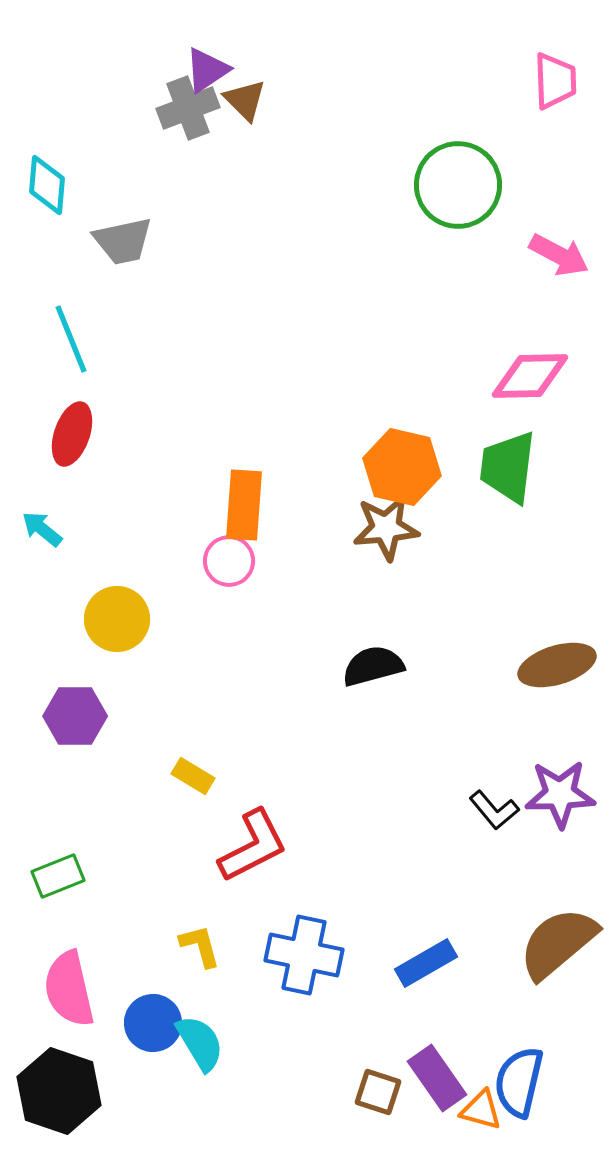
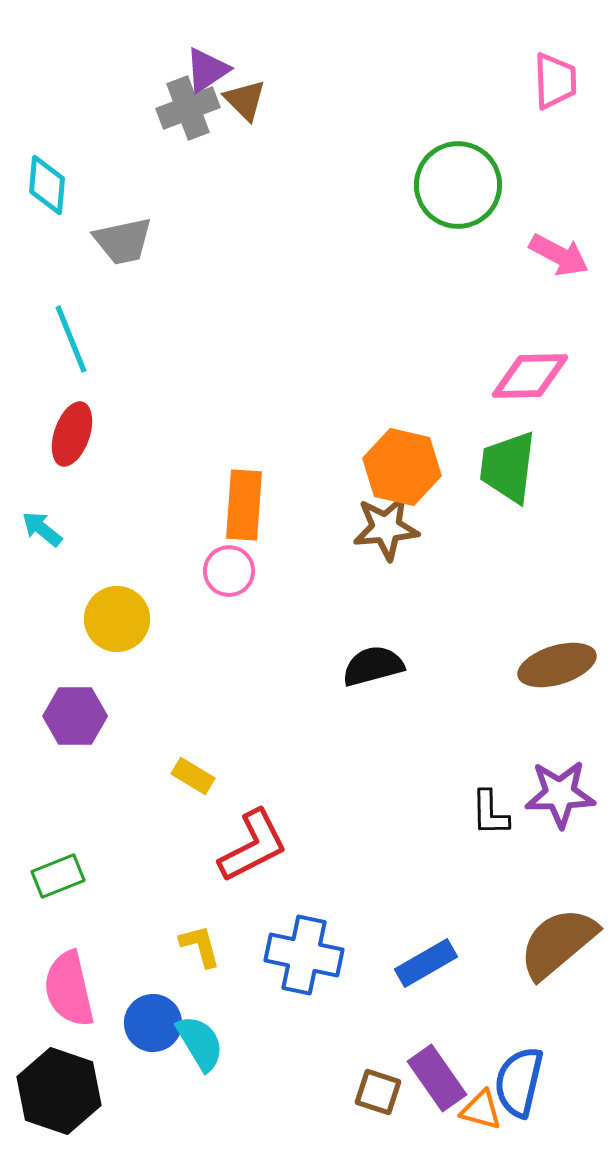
pink circle: moved 10 px down
black L-shape: moved 4 px left, 3 px down; rotated 39 degrees clockwise
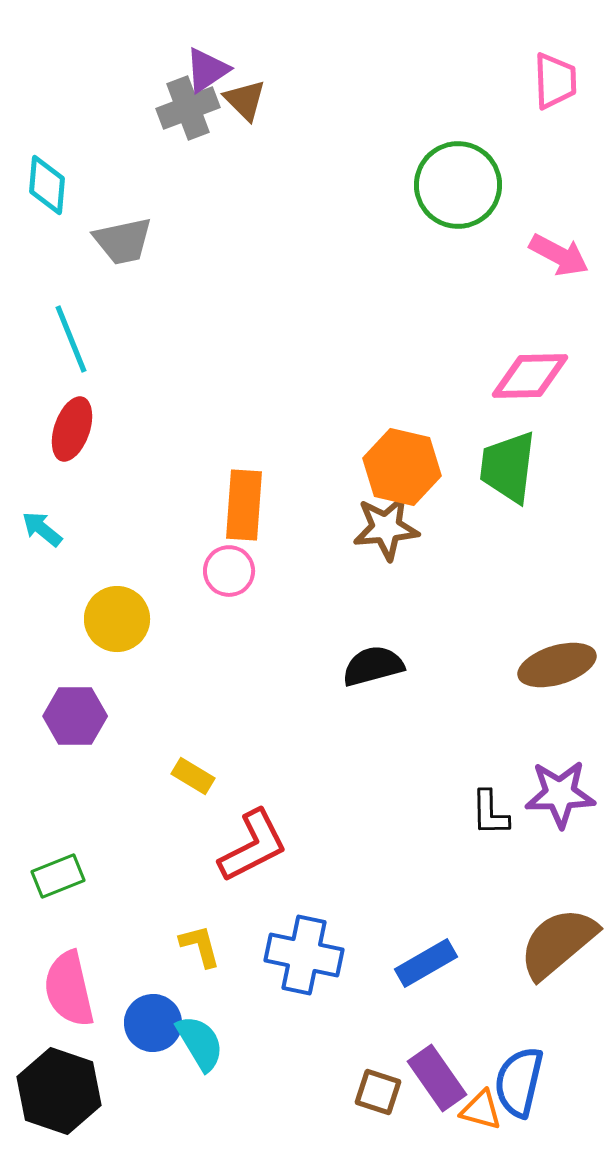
red ellipse: moved 5 px up
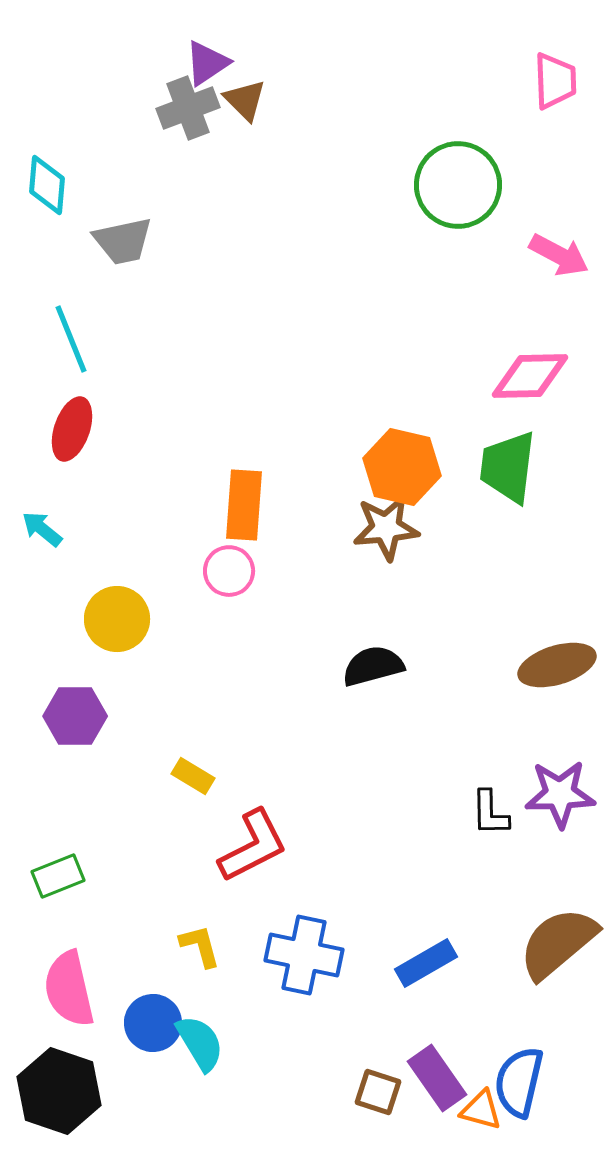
purple triangle: moved 7 px up
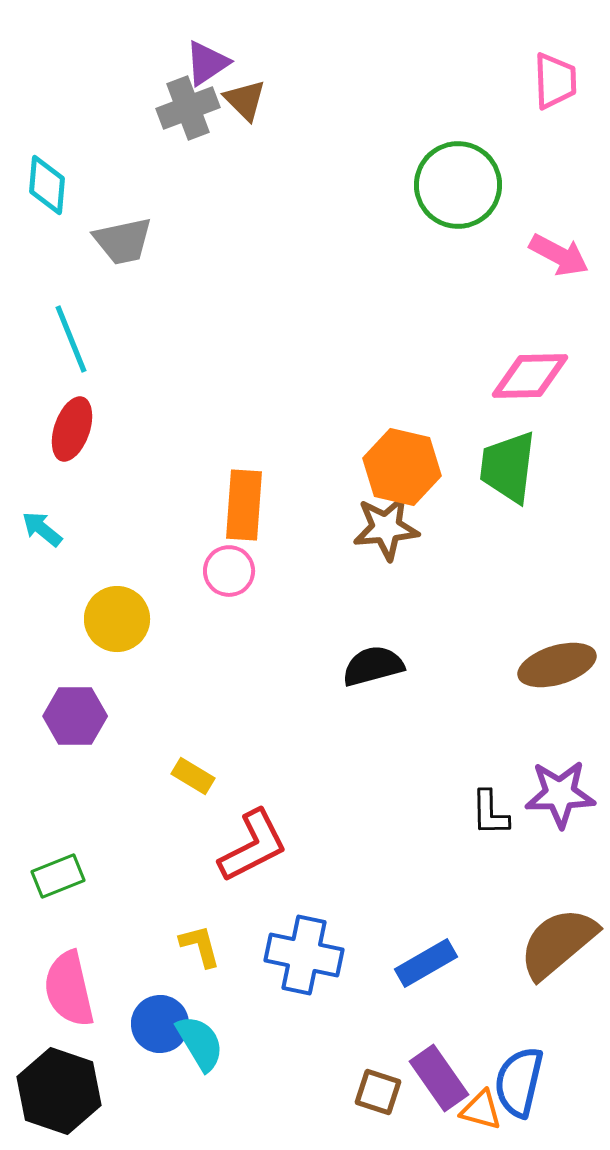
blue circle: moved 7 px right, 1 px down
purple rectangle: moved 2 px right
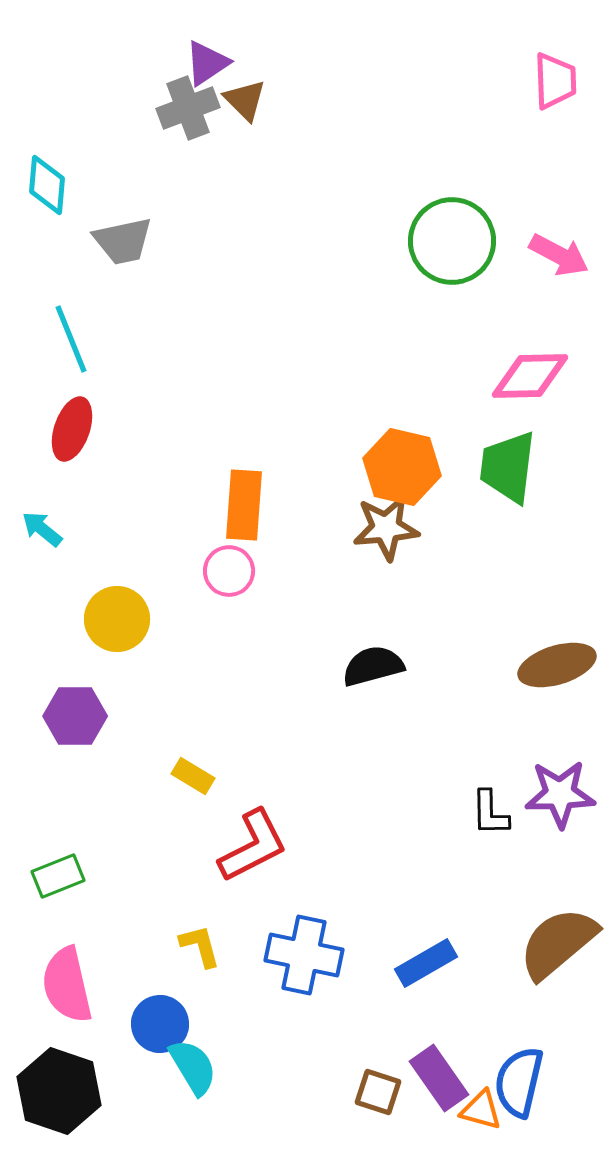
green circle: moved 6 px left, 56 px down
pink semicircle: moved 2 px left, 4 px up
cyan semicircle: moved 7 px left, 24 px down
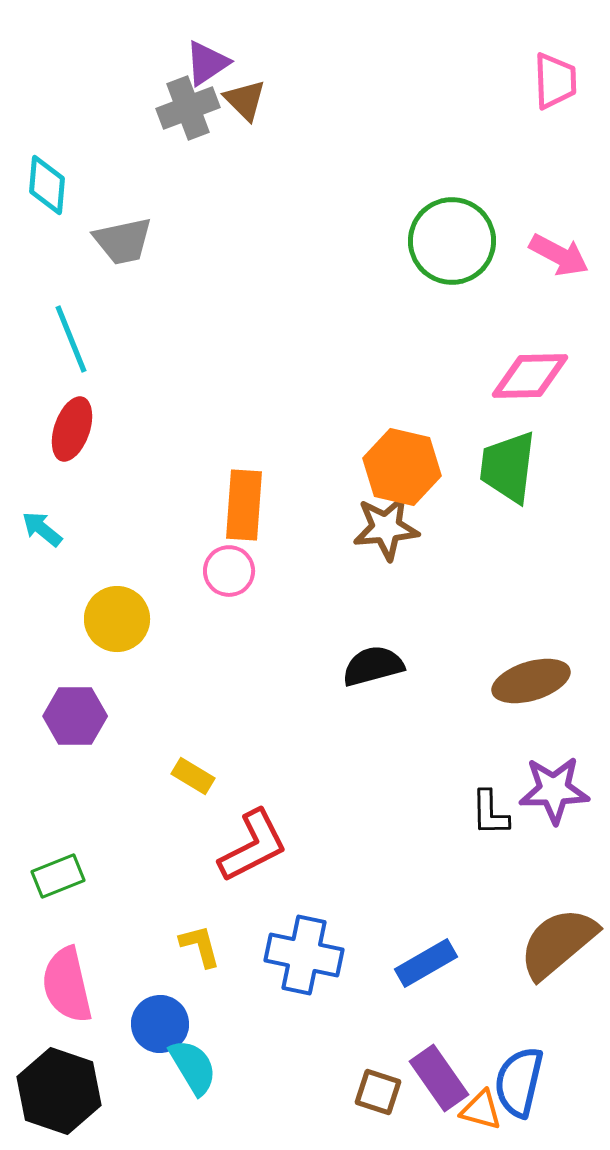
brown ellipse: moved 26 px left, 16 px down
purple star: moved 6 px left, 4 px up
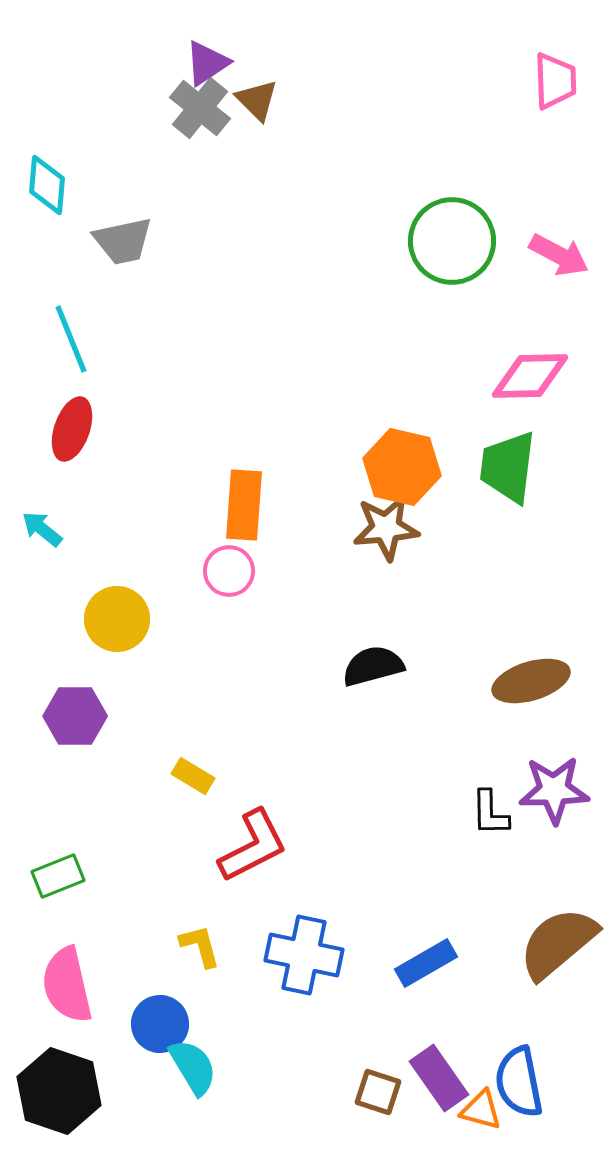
brown triangle: moved 12 px right
gray cross: moved 12 px right; rotated 30 degrees counterclockwise
blue semicircle: rotated 24 degrees counterclockwise
